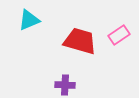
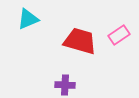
cyan triangle: moved 1 px left, 1 px up
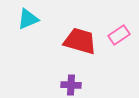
purple cross: moved 6 px right
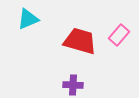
pink rectangle: rotated 15 degrees counterclockwise
purple cross: moved 2 px right
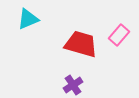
red trapezoid: moved 1 px right, 3 px down
purple cross: rotated 36 degrees counterclockwise
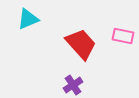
pink rectangle: moved 4 px right, 1 px down; rotated 60 degrees clockwise
red trapezoid: rotated 32 degrees clockwise
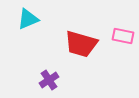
red trapezoid: rotated 148 degrees clockwise
purple cross: moved 24 px left, 5 px up
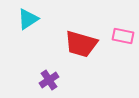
cyan triangle: rotated 10 degrees counterclockwise
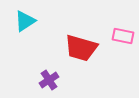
cyan triangle: moved 3 px left, 2 px down
red trapezoid: moved 4 px down
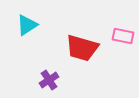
cyan triangle: moved 2 px right, 4 px down
red trapezoid: moved 1 px right
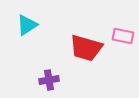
red trapezoid: moved 4 px right
purple cross: rotated 24 degrees clockwise
